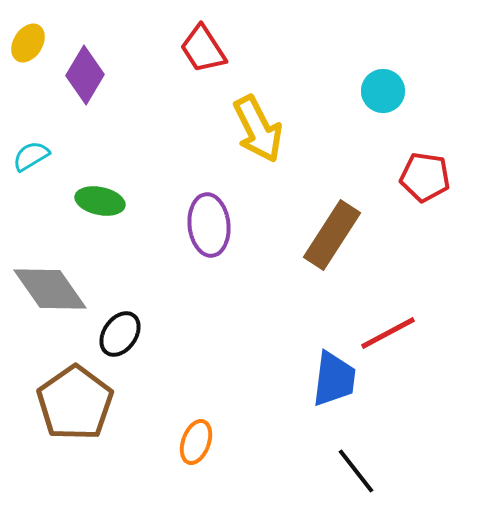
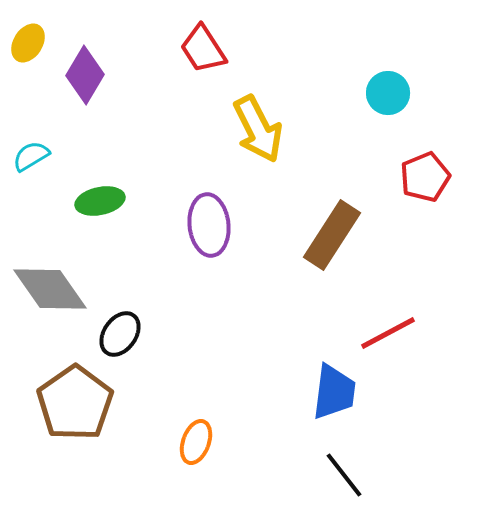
cyan circle: moved 5 px right, 2 px down
red pentagon: rotated 30 degrees counterclockwise
green ellipse: rotated 24 degrees counterclockwise
blue trapezoid: moved 13 px down
black line: moved 12 px left, 4 px down
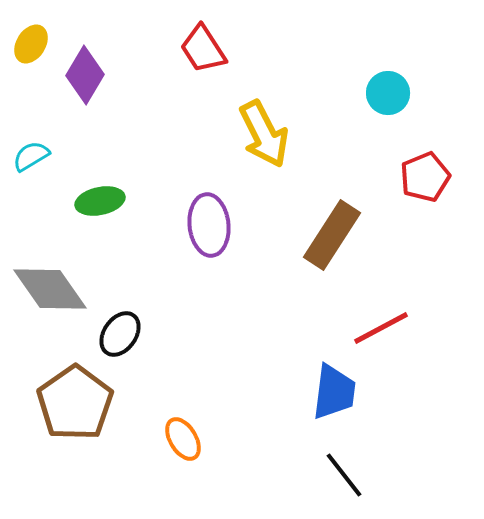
yellow ellipse: moved 3 px right, 1 px down
yellow arrow: moved 6 px right, 5 px down
red line: moved 7 px left, 5 px up
orange ellipse: moved 13 px left, 3 px up; rotated 51 degrees counterclockwise
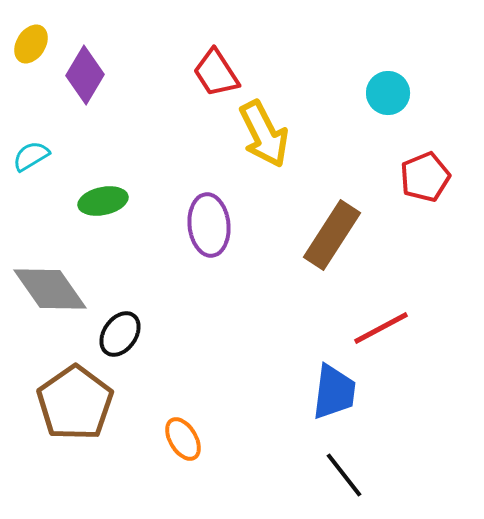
red trapezoid: moved 13 px right, 24 px down
green ellipse: moved 3 px right
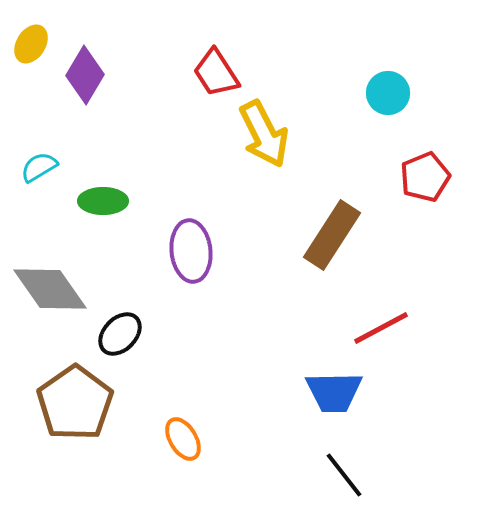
cyan semicircle: moved 8 px right, 11 px down
green ellipse: rotated 12 degrees clockwise
purple ellipse: moved 18 px left, 26 px down
black ellipse: rotated 9 degrees clockwise
blue trapezoid: rotated 82 degrees clockwise
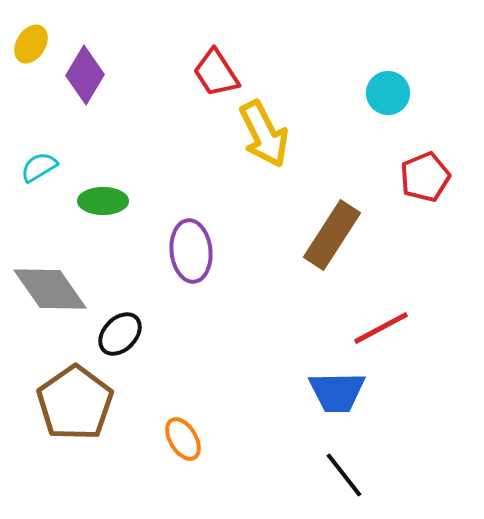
blue trapezoid: moved 3 px right
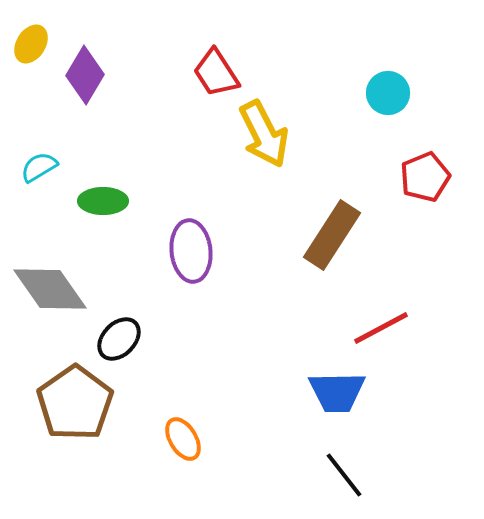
black ellipse: moved 1 px left, 5 px down
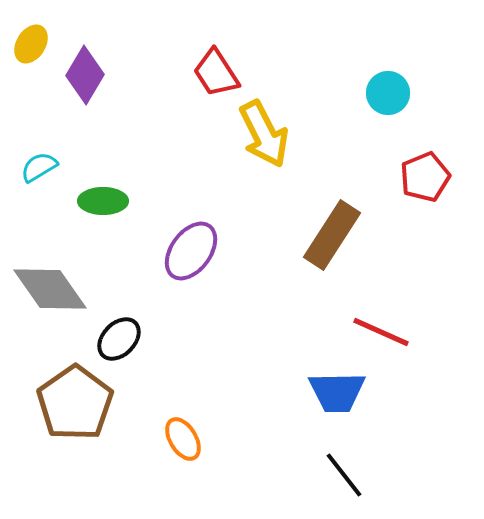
purple ellipse: rotated 42 degrees clockwise
red line: moved 4 px down; rotated 52 degrees clockwise
